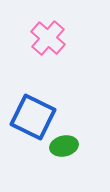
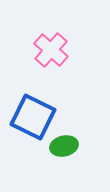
pink cross: moved 3 px right, 12 px down
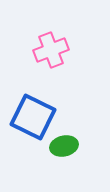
pink cross: rotated 28 degrees clockwise
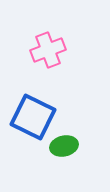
pink cross: moved 3 px left
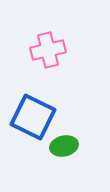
pink cross: rotated 8 degrees clockwise
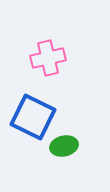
pink cross: moved 8 px down
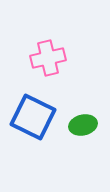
green ellipse: moved 19 px right, 21 px up
